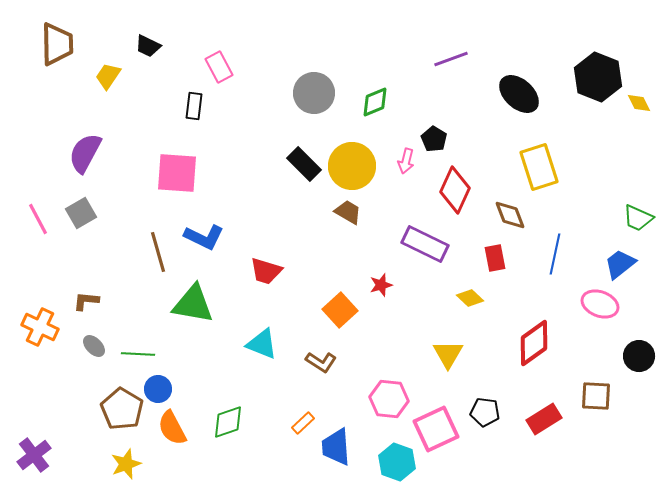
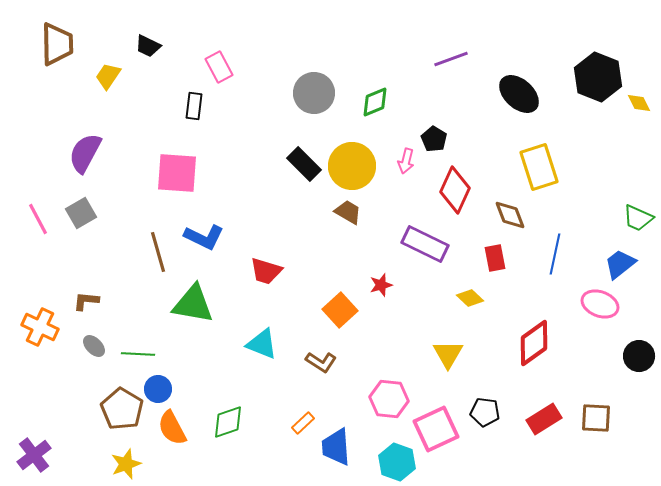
brown square at (596, 396): moved 22 px down
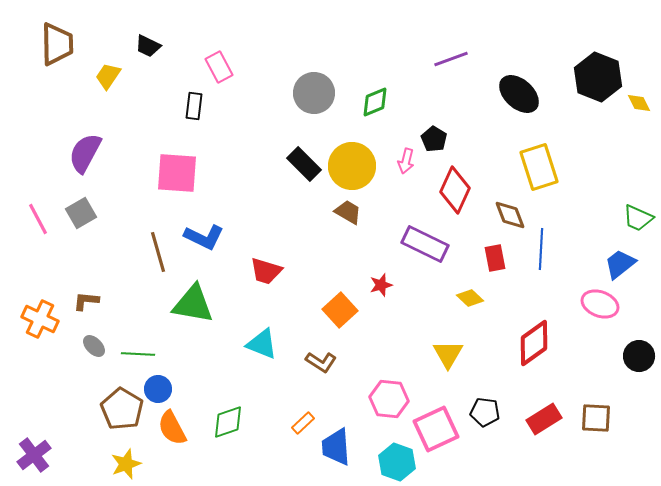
blue line at (555, 254): moved 14 px left, 5 px up; rotated 9 degrees counterclockwise
orange cross at (40, 327): moved 8 px up
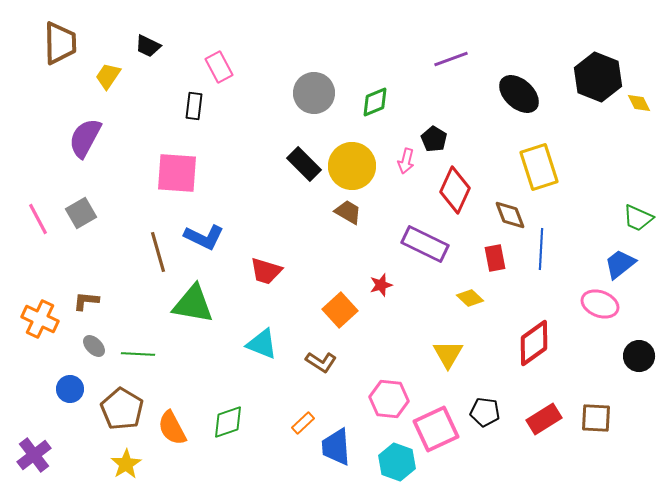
brown trapezoid at (57, 44): moved 3 px right, 1 px up
purple semicircle at (85, 153): moved 15 px up
blue circle at (158, 389): moved 88 px left
yellow star at (126, 464): rotated 12 degrees counterclockwise
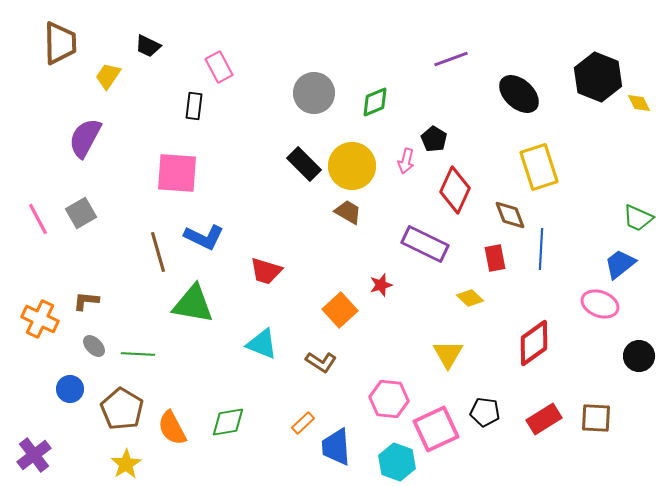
green diamond at (228, 422): rotated 9 degrees clockwise
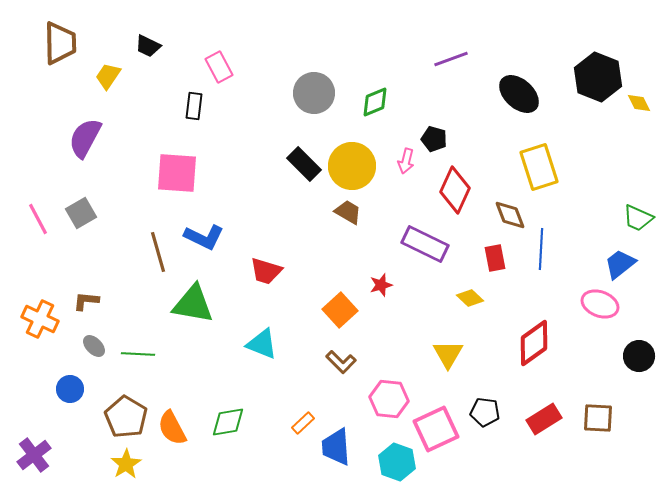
black pentagon at (434, 139): rotated 15 degrees counterclockwise
brown L-shape at (321, 362): moved 20 px right; rotated 12 degrees clockwise
brown pentagon at (122, 409): moved 4 px right, 8 px down
brown square at (596, 418): moved 2 px right
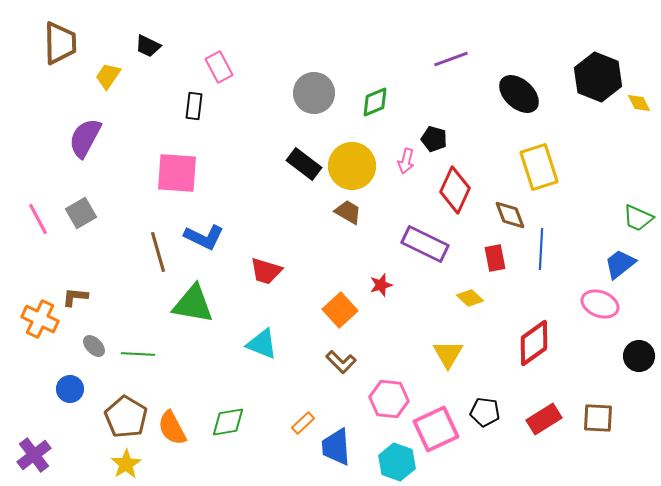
black rectangle at (304, 164): rotated 8 degrees counterclockwise
brown L-shape at (86, 301): moved 11 px left, 4 px up
